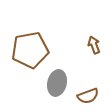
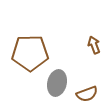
brown pentagon: moved 3 px down; rotated 9 degrees clockwise
brown semicircle: moved 1 px left, 2 px up
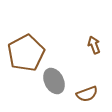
brown pentagon: moved 4 px left; rotated 27 degrees counterclockwise
gray ellipse: moved 3 px left, 2 px up; rotated 40 degrees counterclockwise
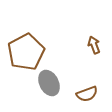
brown pentagon: moved 1 px up
gray ellipse: moved 5 px left, 2 px down
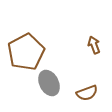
brown semicircle: moved 1 px up
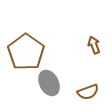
brown pentagon: rotated 9 degrees counterclockwise
brown semicircle: moved 1 px right, 1 px up
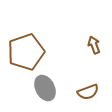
brown pentagon: rotated 18 degrees clockwise
gray ellipse: moved 4 px left, 5 px down
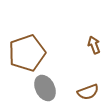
brown pentagon: moved 1 px right, 1 px down
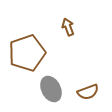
brown arrow: moved 26 px left, 18 px up
gray ellipse: moved 6 px right, 1 px down
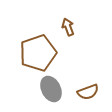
brown pentagon: moved 11 px right
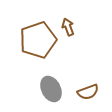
brown pentagon: moved 13 px up
